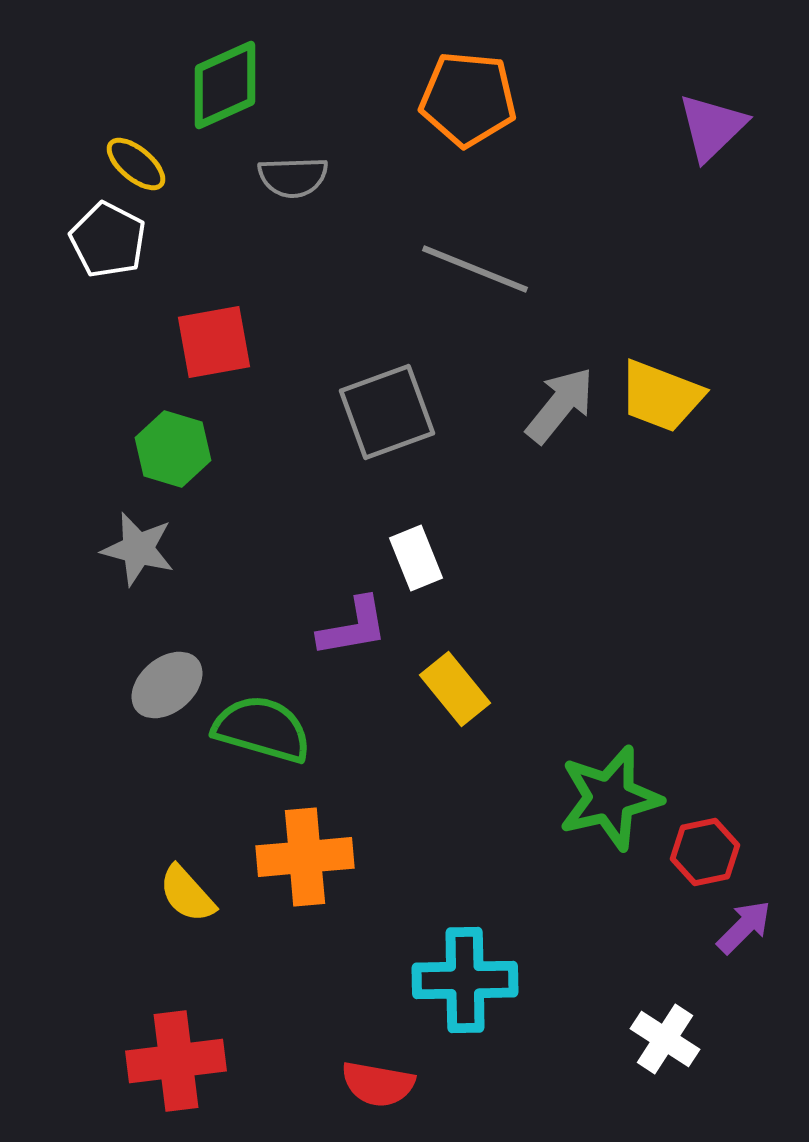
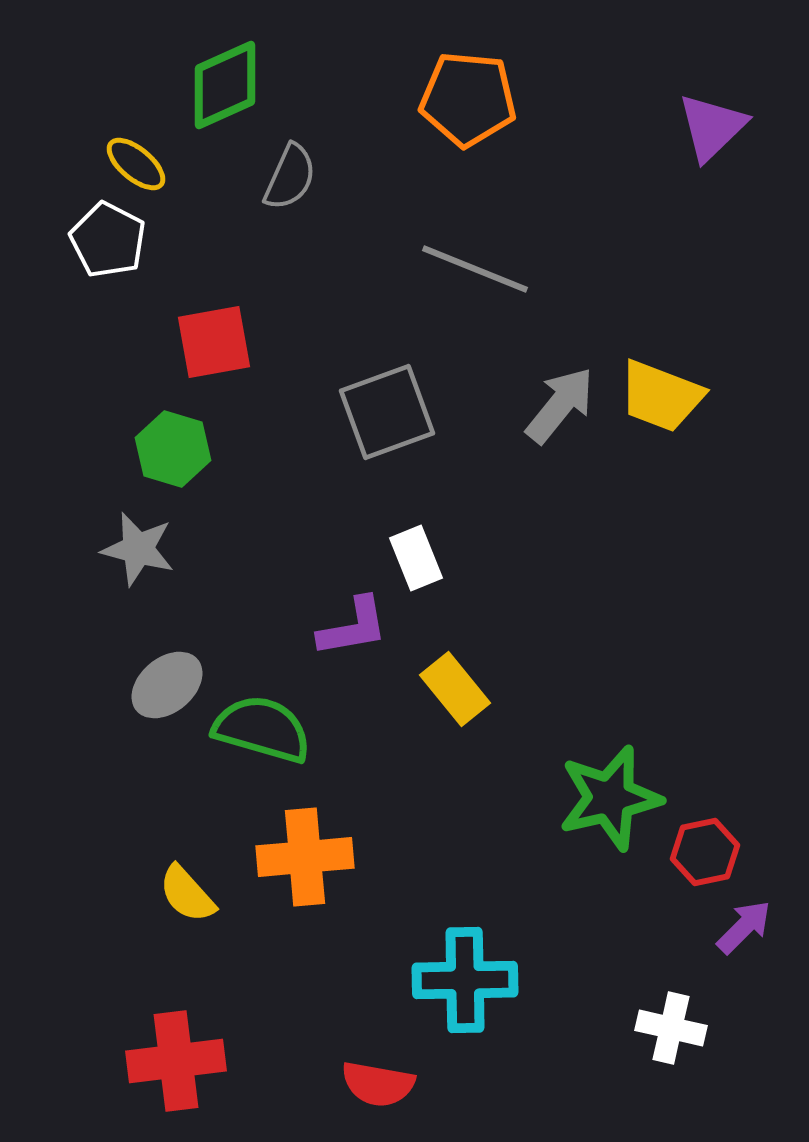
gray semicircle: moved 3 px left; rotated 64 degrees counterclockwise
white cross: moved 6 px right, 11 px up; rotated 20 degrees counterclockwise
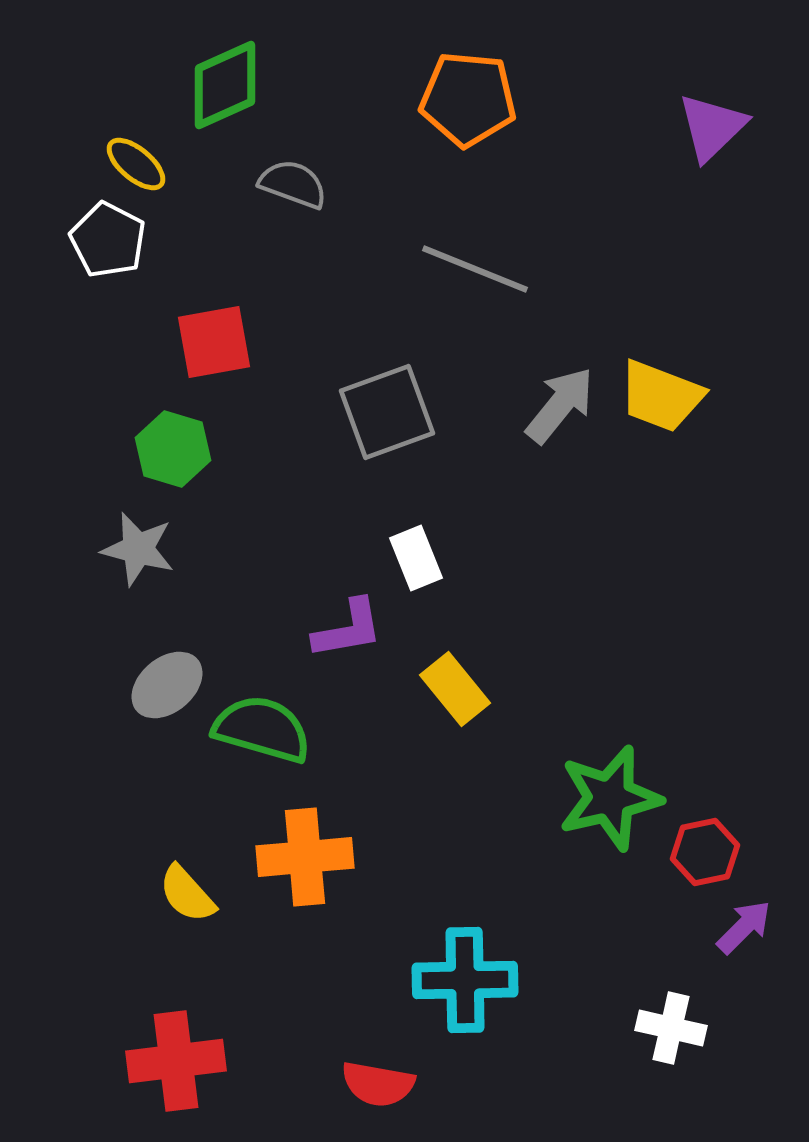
gray semicircle: moved 3 px right, 7 px down; rotated 94 degrees counterclockwise
purple L-shape: moved 5 px left, 2 px down
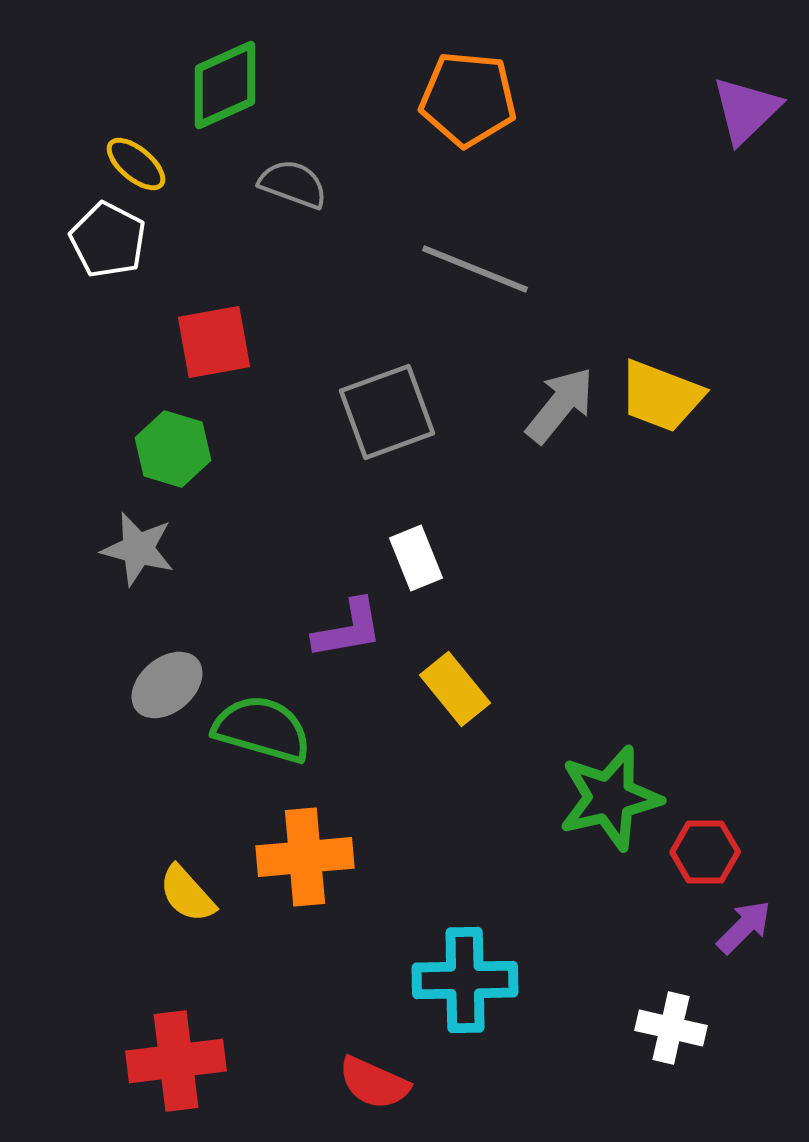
purple triangle: moved 34 px right, 17 px up
red hexagon: rotated 12 degrees clockwise
red semicircle: moved 4 px left, 1 px up; rotated 14 degrees clockwise
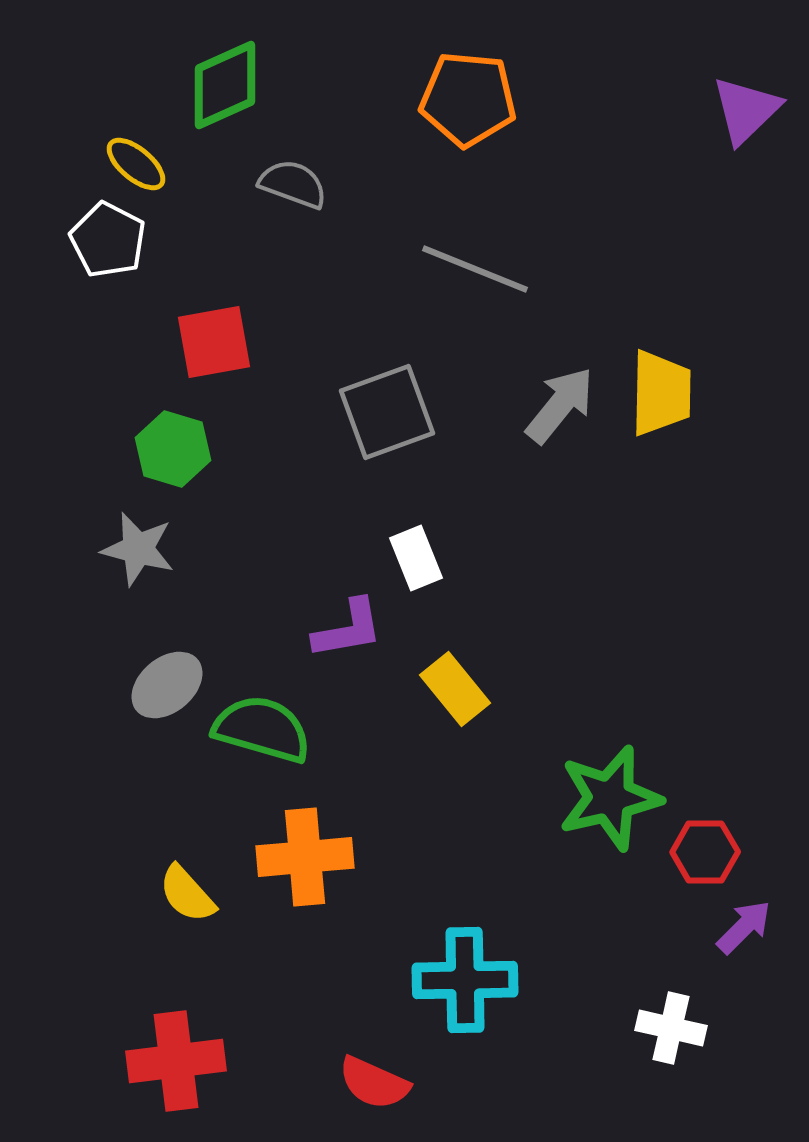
yellow trapezoid: moved 3 px up; rotated 110 degrees counterclockwise
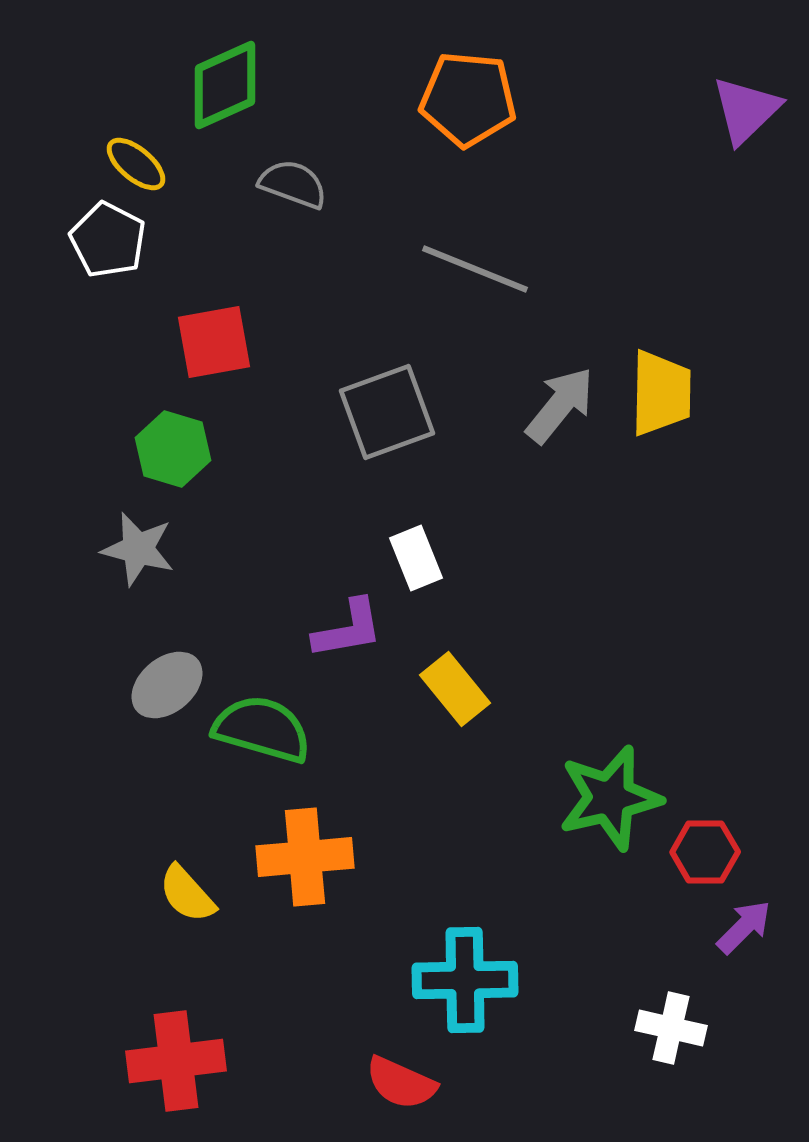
red semicircle: moved 27 px right
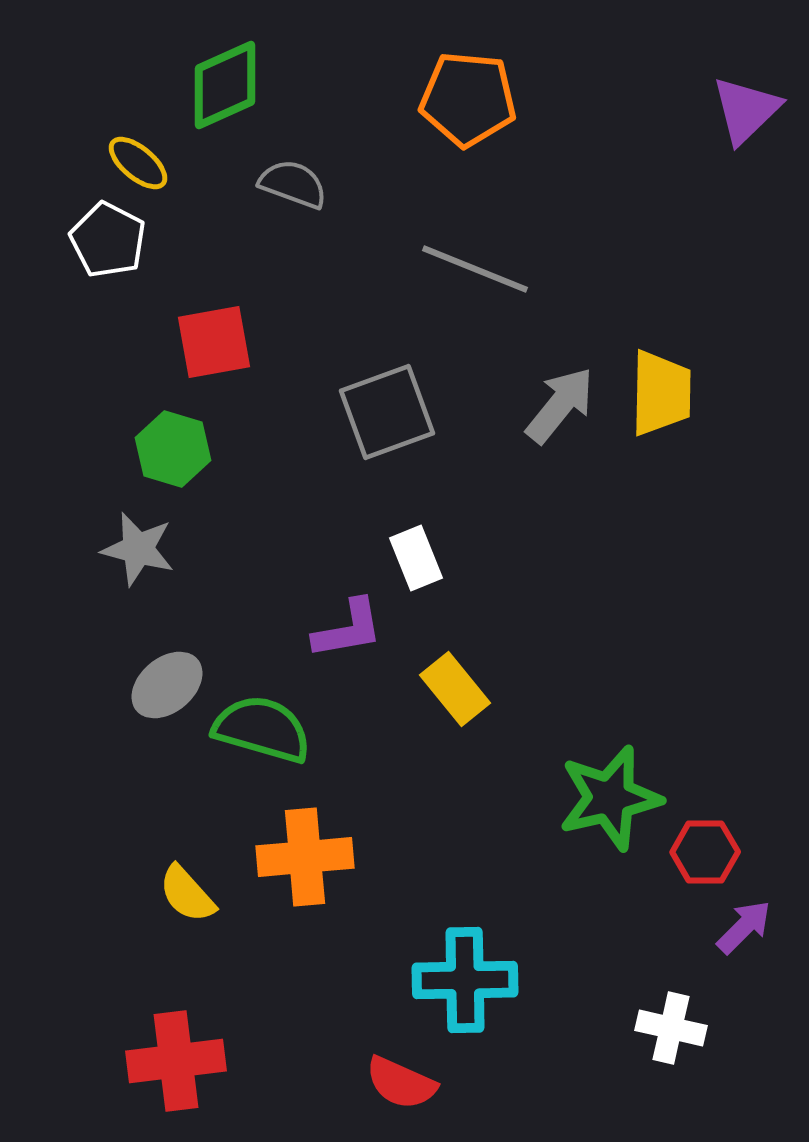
yellow ellipse: moved 2 px right, 1 px up
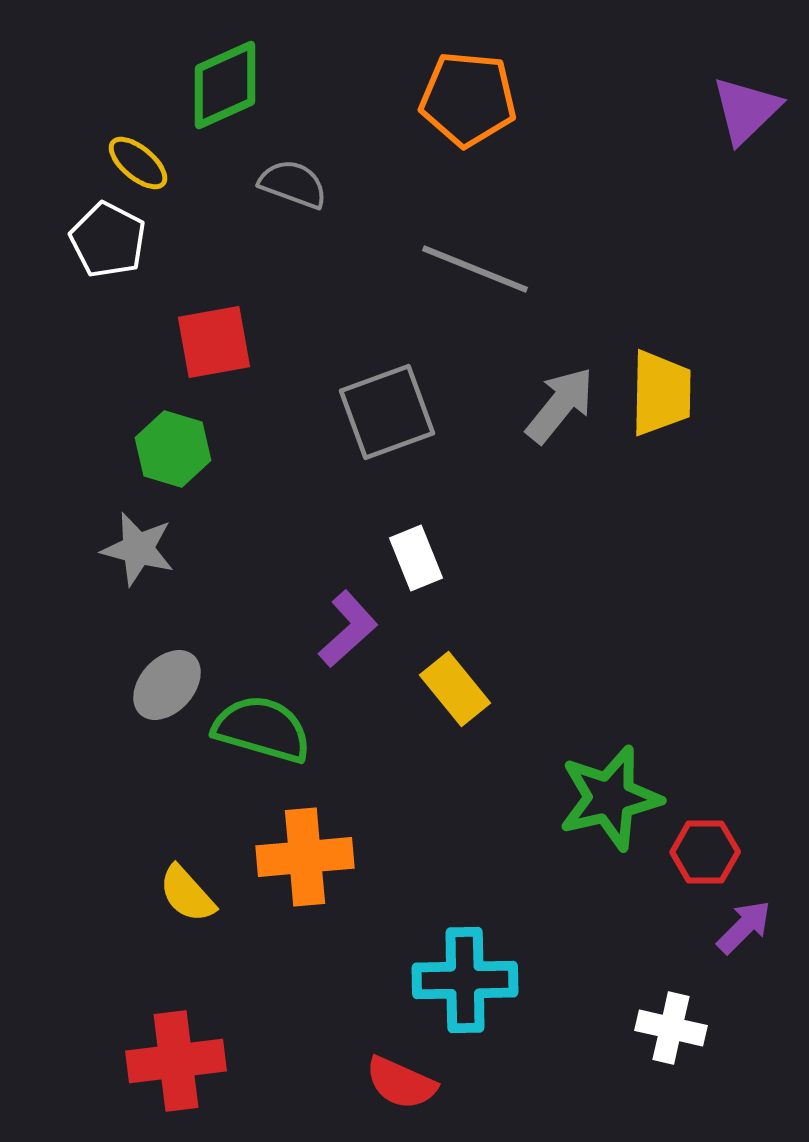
purple L-shape: rotated 32 degrees counterclockwise
gray ellipse: rotated 8 degrees counterclockwise
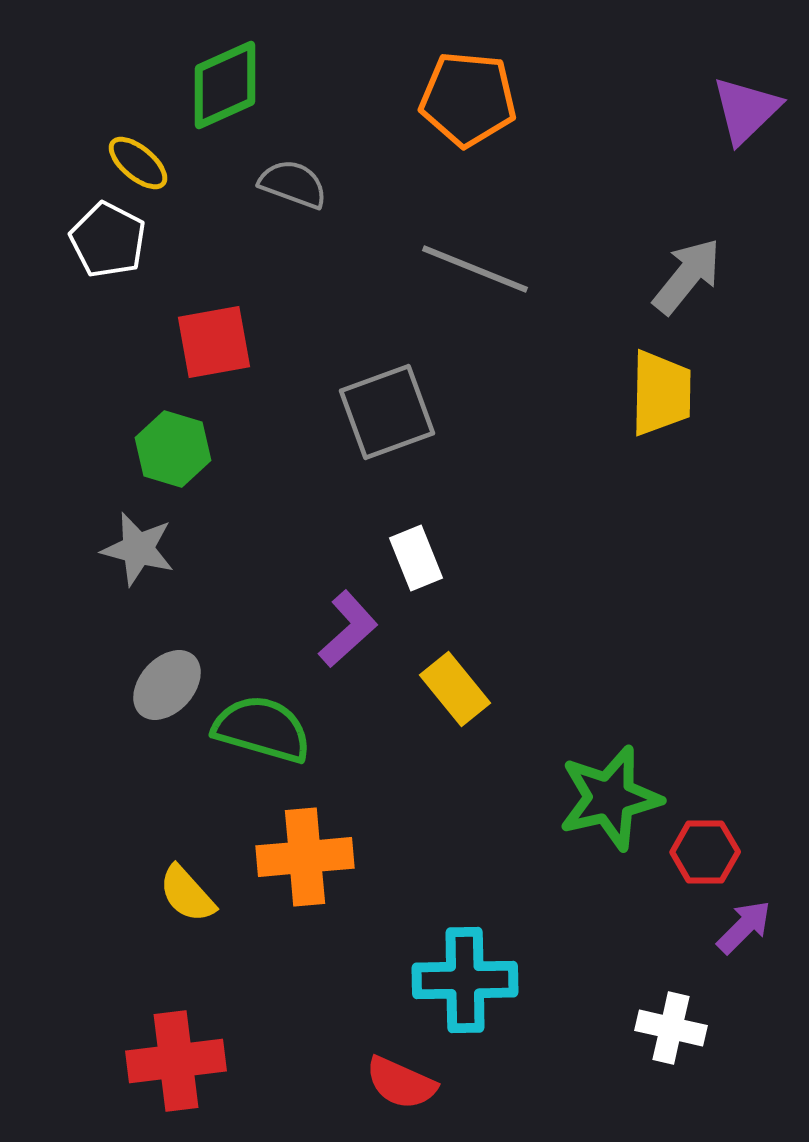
gray arrow: moved 127 px right, 129 px up
